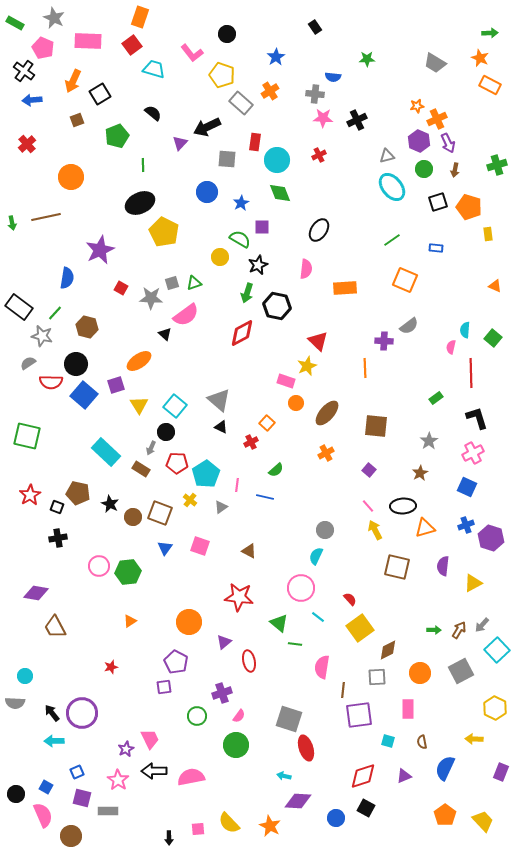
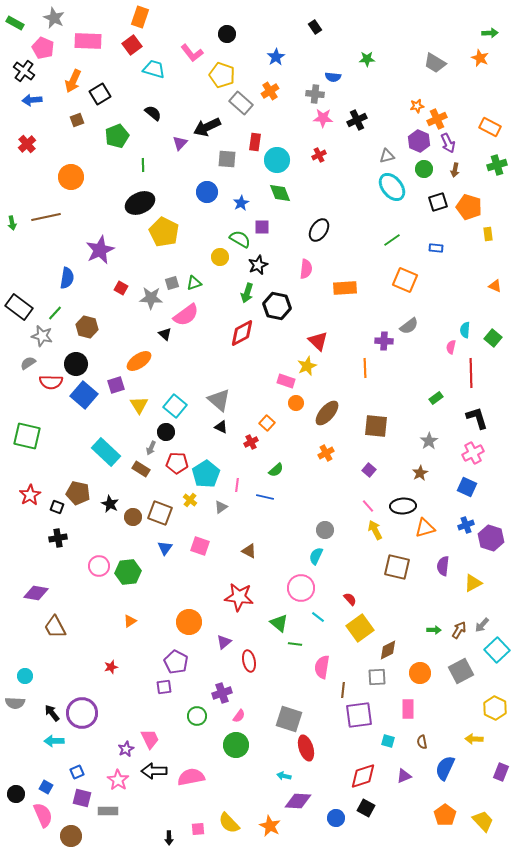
orange rectangle at (490, 85): moved 42 px down
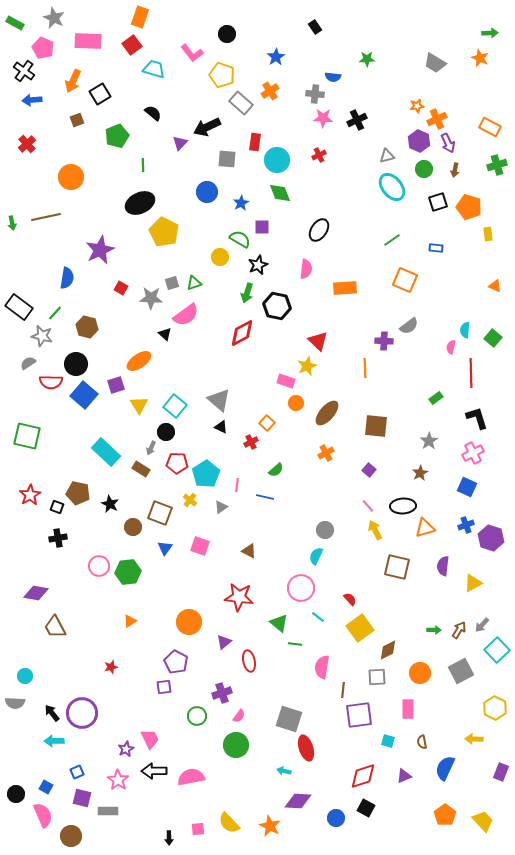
brown circle at (133, 517): moved 10 px down
cyan arrow at (284, 776): moved 5 px up
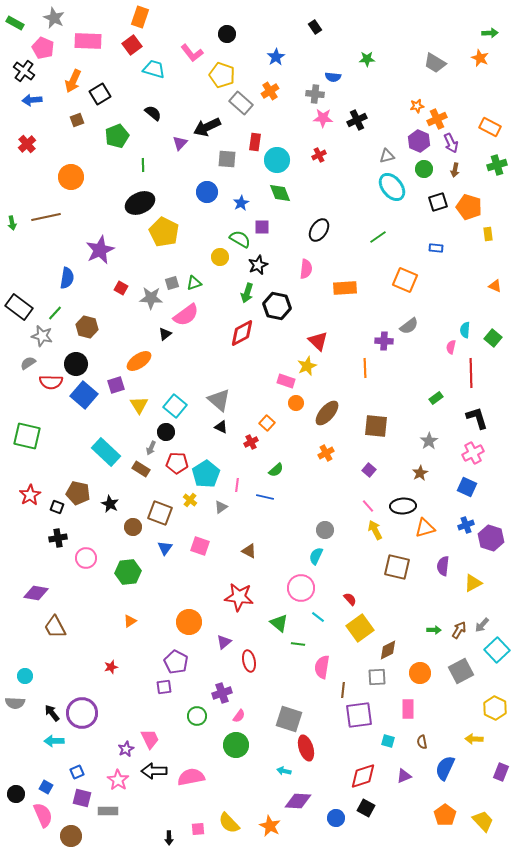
purple arrow at (448, 143): moved 3 px right
green line at (392, 240): moved 14 px left, 3 px up
black triangle at (165, 334): rotated 40 degrees clockwise
pink circle at (99, 566): moved 13 px left, 8 px up
green line at (295, 644): moved 3 px right
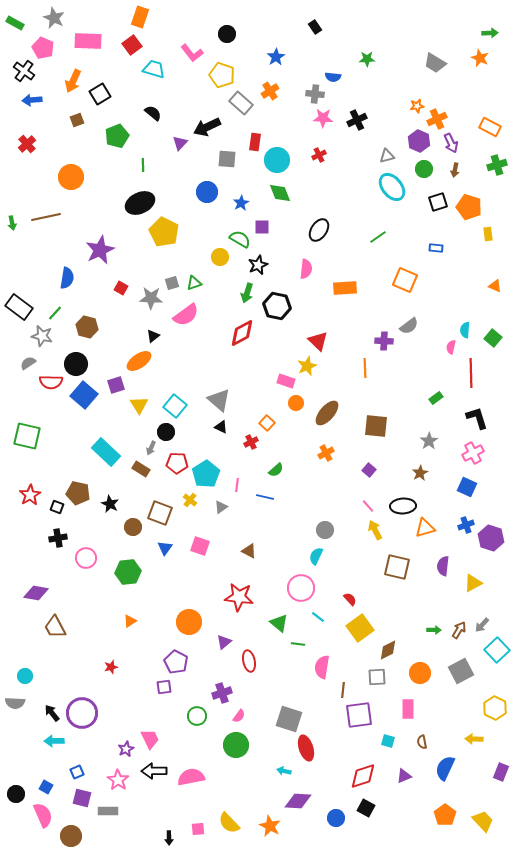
black triangle at (165, 334): moved 12 px left, 2 px down
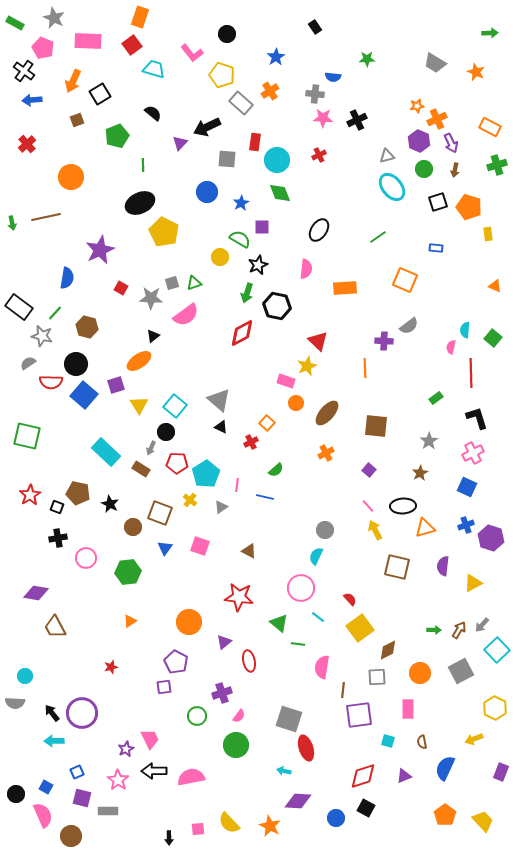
orange star at (480, 58): moved 4 px left, 14 px down
yellow arrow at (474, 739): rotated 24 degrees counterclockwise
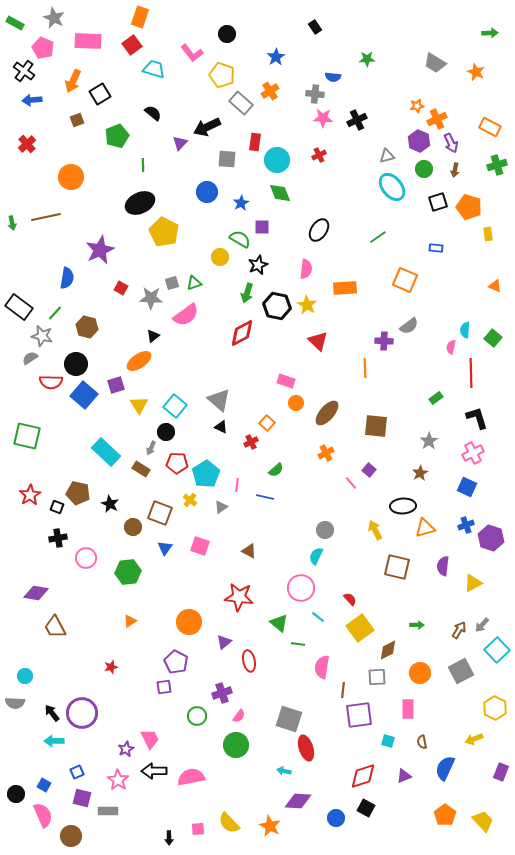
gray semicircle at (28, 363): moved 2 px right, 5 px up
yellow star at (307, 366): moved 61 px up; rotated 18 degrees counterclockwise
pink line at (368, 506): moved 17 px left, 23 px up
green arrow at (434, 630): moved 17 px left, 5 px up
blue square at (46, 787): moved 2 px left, 2 px up
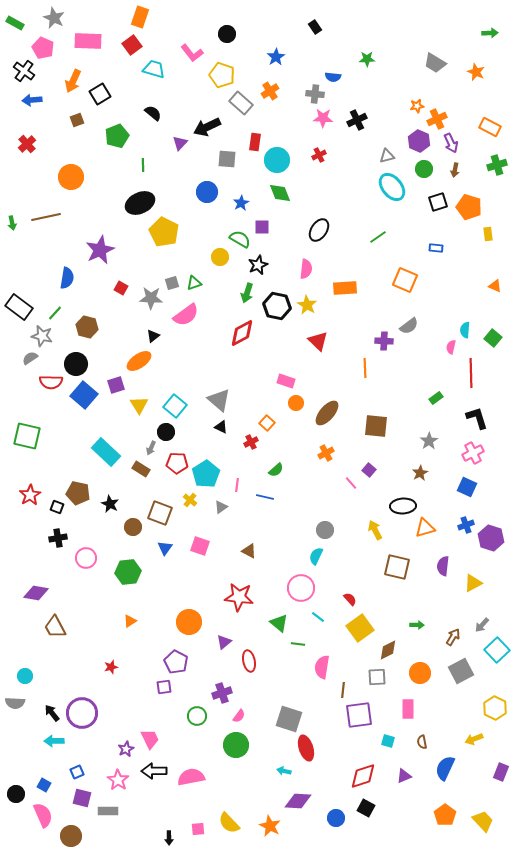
brown arrow at (459, 630): moved 6 px left, 7 px down
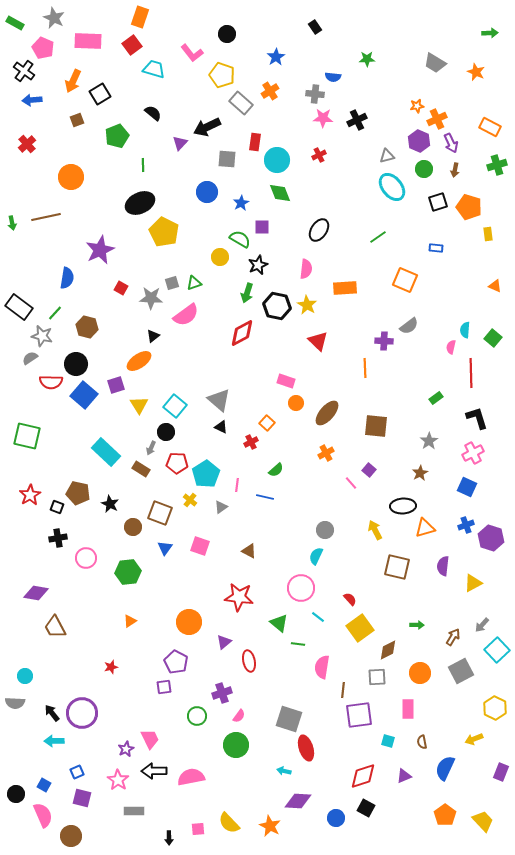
gray rectangle at (108, 811): moved 26 px right
